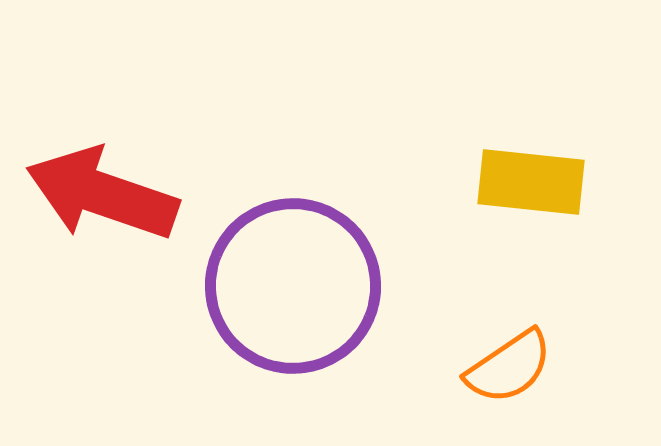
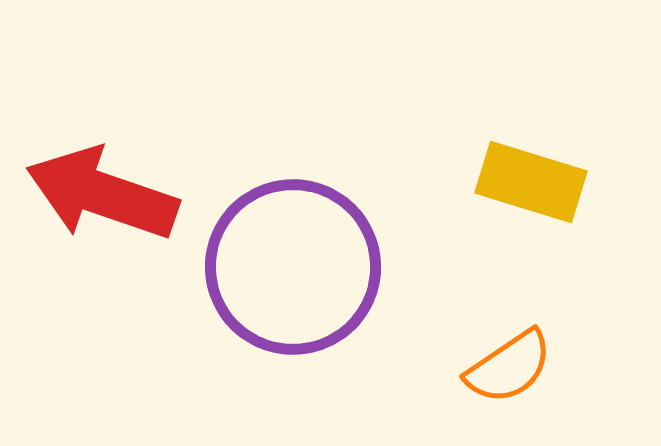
yellow rectangle: rotated 11 degrees clockwise
purple circle: moved 19 px up
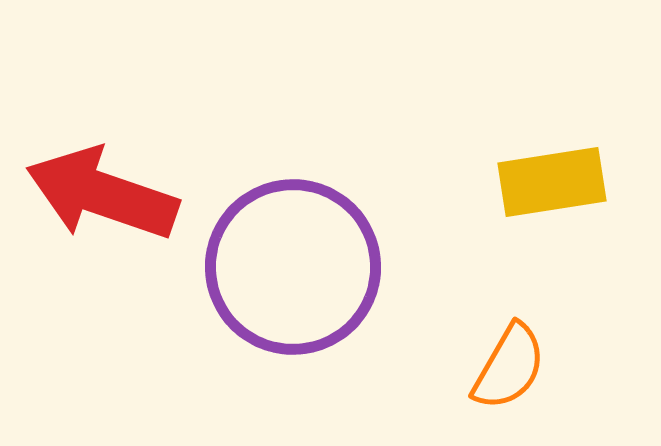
yellow rectangle: moved 21 px right; rotated 26 degrees counterclockwise
orange semicircle: rotated 26 degrees counterclockwise
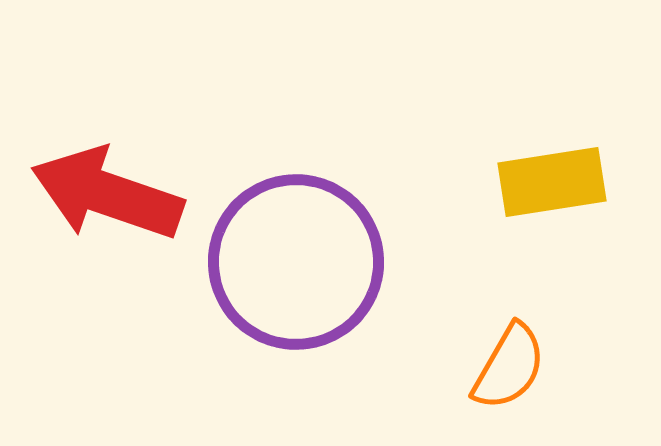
red arrow: moved 5 px right
purple circle: moved 3 px right, 5 px up
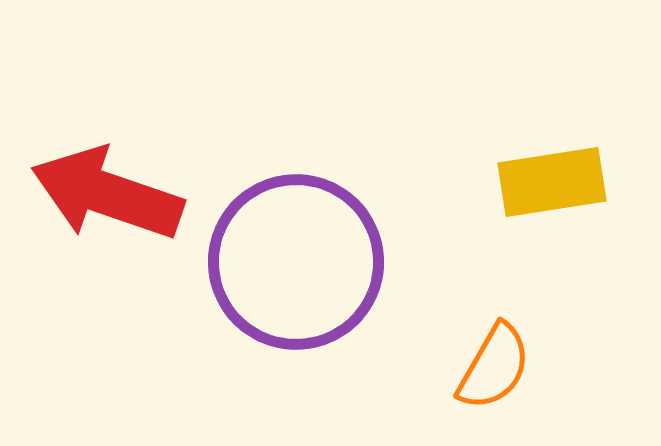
orange semicircle: moved 15 px left
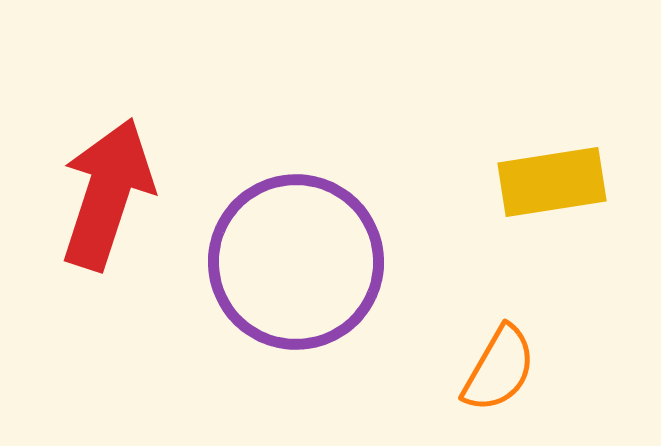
red arrow: rotated 89 degrees clockwise
orange semicircle: moved 5 px right, 2 px down
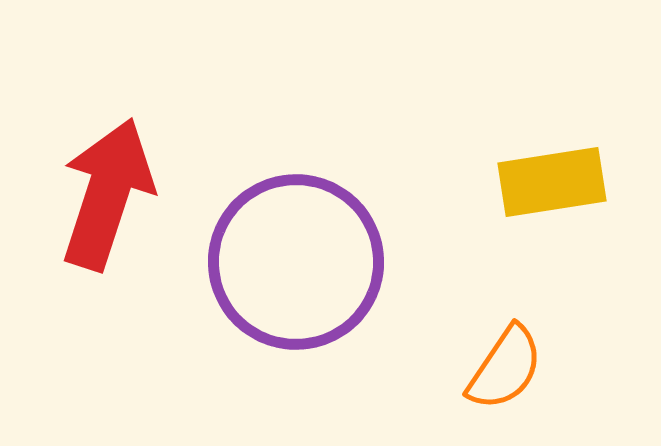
orange semicircle: moved 6 px right, 1 px up; rotated 4 degrees clockwise
